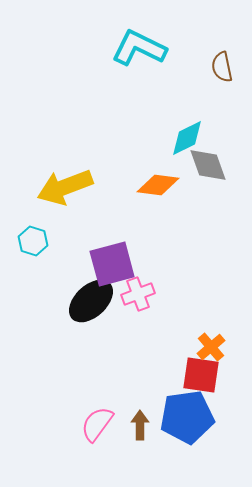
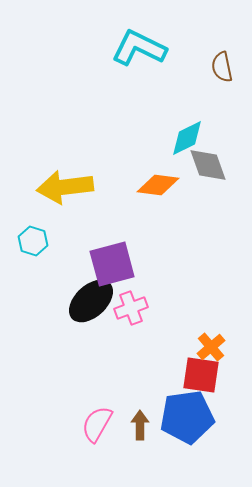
yellow arrow: rotated 14 degrees clockwise
pink cross: moved 7 px left, 14 px down
pink semicircle: rotated 6 degrees counterclockwise
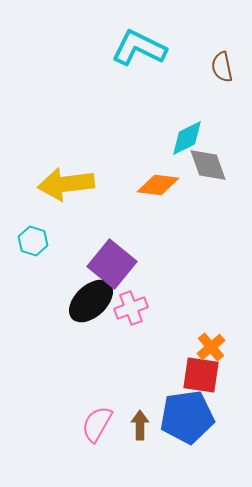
yellow arrow: moved 1 px right, 3 px up
purple square: rotated 36 degrees counterclockwise
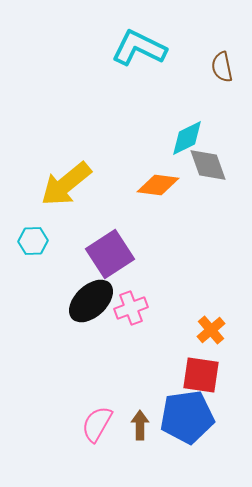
yellow arrow: rotated 32 degrees counterclockwise
cyan hexagon: rotated 20 degrees counterclockwise
purple square: moved 2 px left, 10 px up; rotated 18 degrees clockwise
orange cross: moved 17 px up
